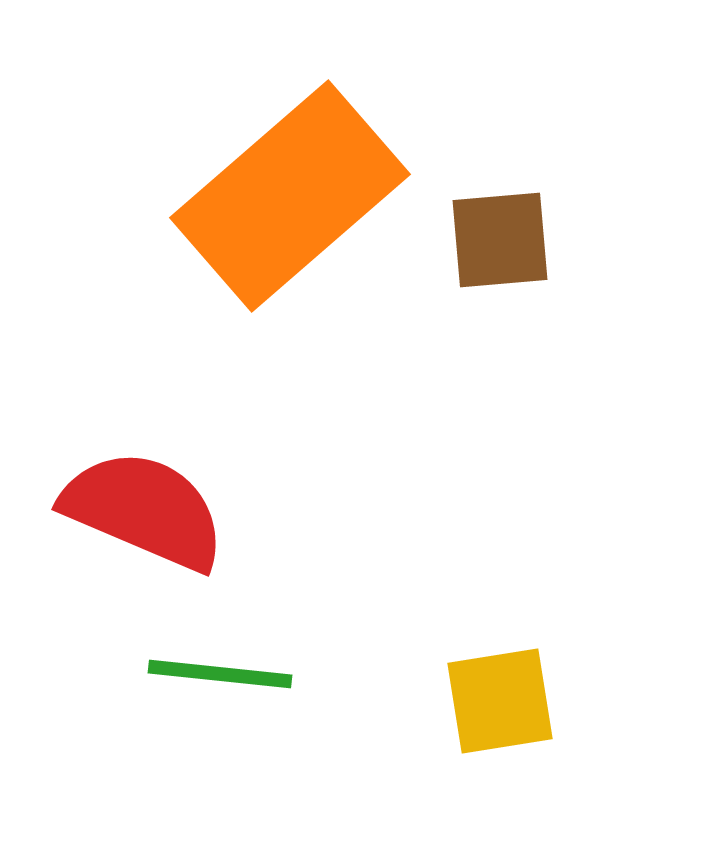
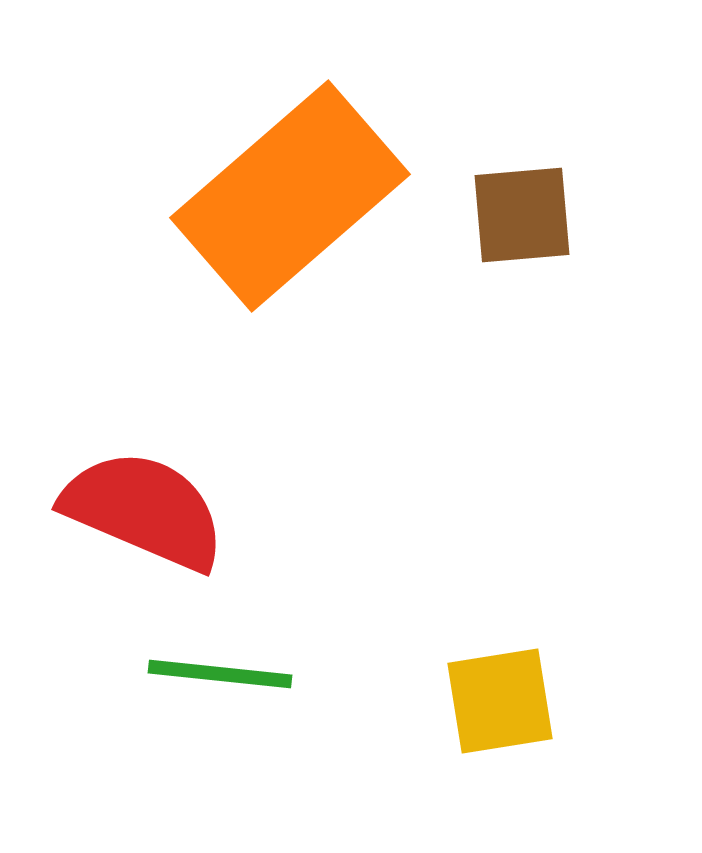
brown square: moved 22 px right, 25 px up
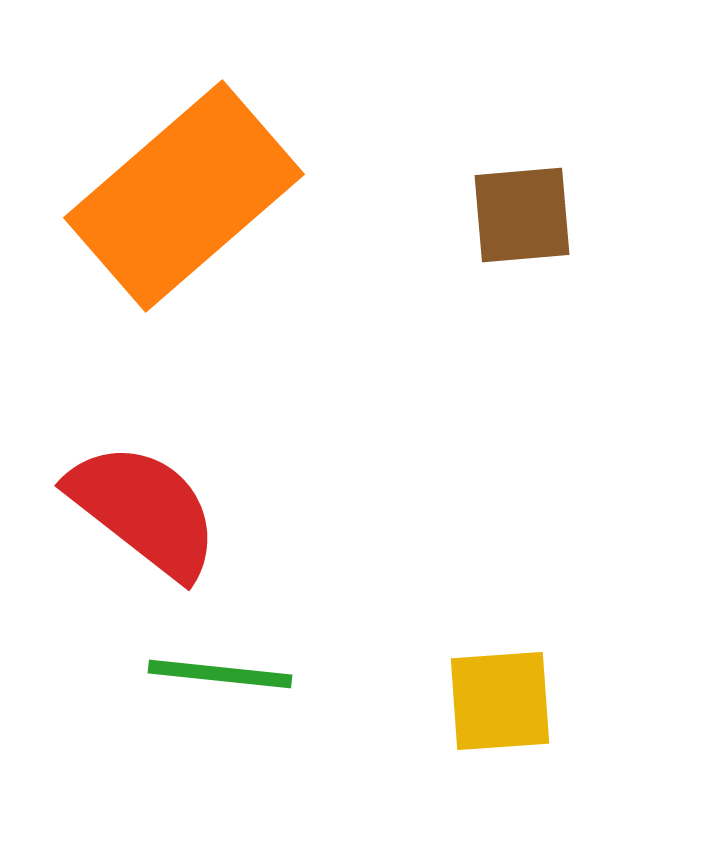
orange rectangle: moved 106 px left
red semicircle: rotated 15 degrees clockwise
yellow square: rotated 5 degrees clockwise
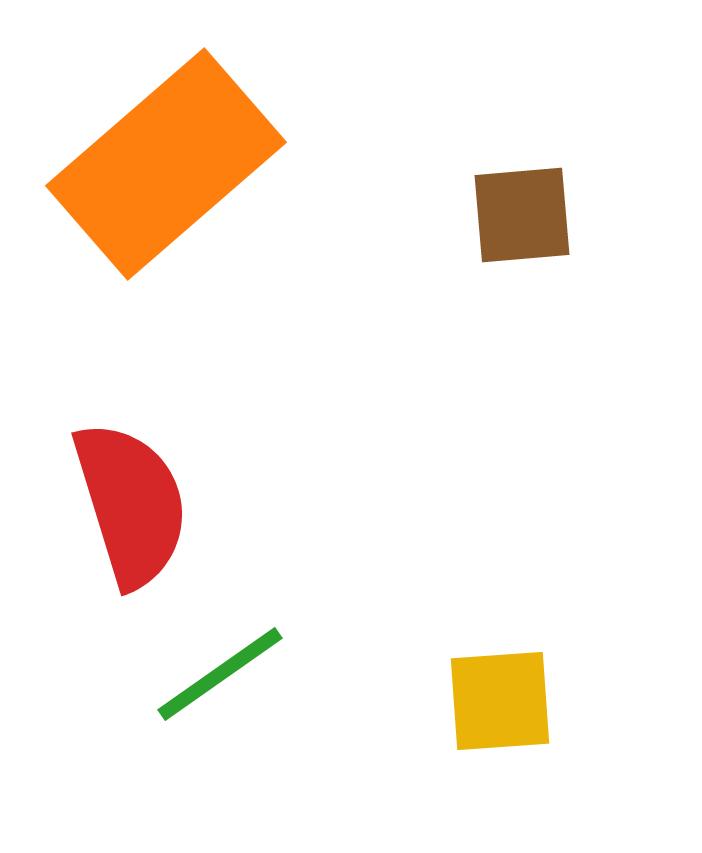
orange rectangle: moved 18 px left, 32 px up
red semicircle: moved 13 px left, 6 px up; rotated 35 degrees clockwise
green line: rotated 41 degrees counterclockwise
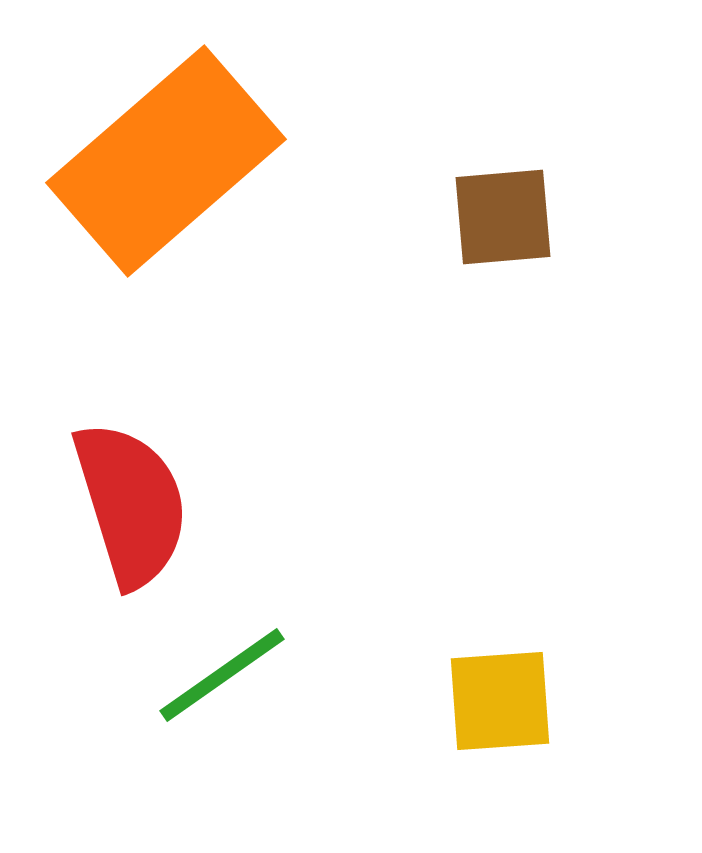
orange rectangle: moved 3 px up
brown square: moved 19 px left, 2 px down
green line: moved 2 px right, 1 px down
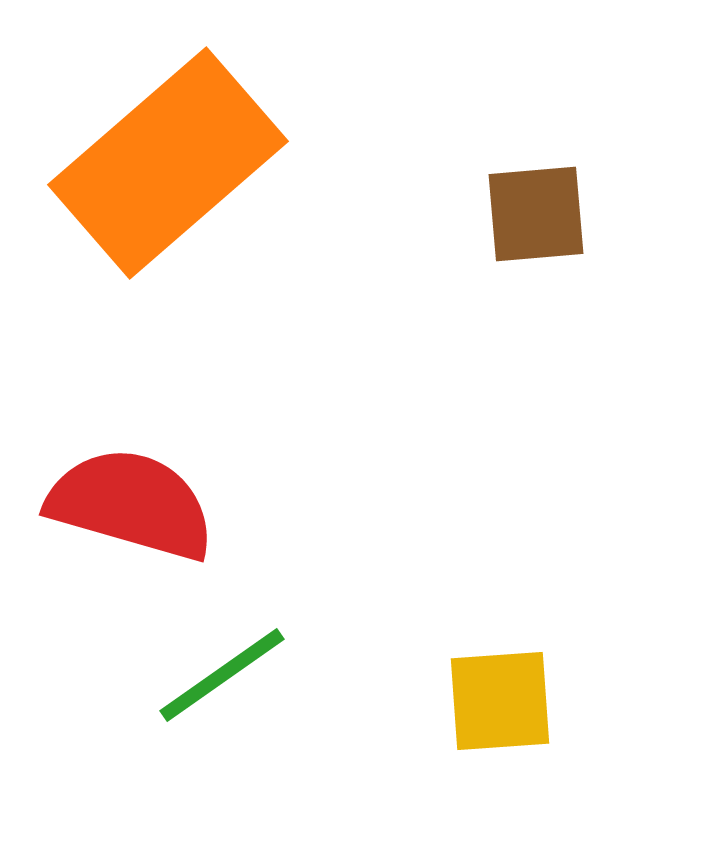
orange rectangle: moved 2 px right, 2 px down
brown square: moved 33 px right, 3 px up
red semicircle: rotated 57 degrees counterclockwise
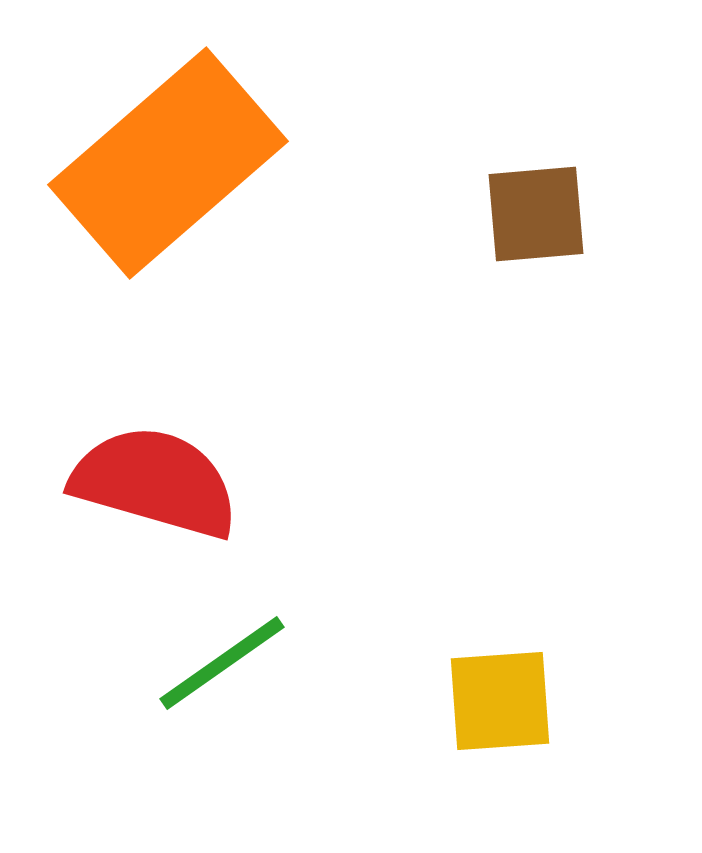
red semicircle: moved 24 px right, 22 px up
green line: moved 12 px up
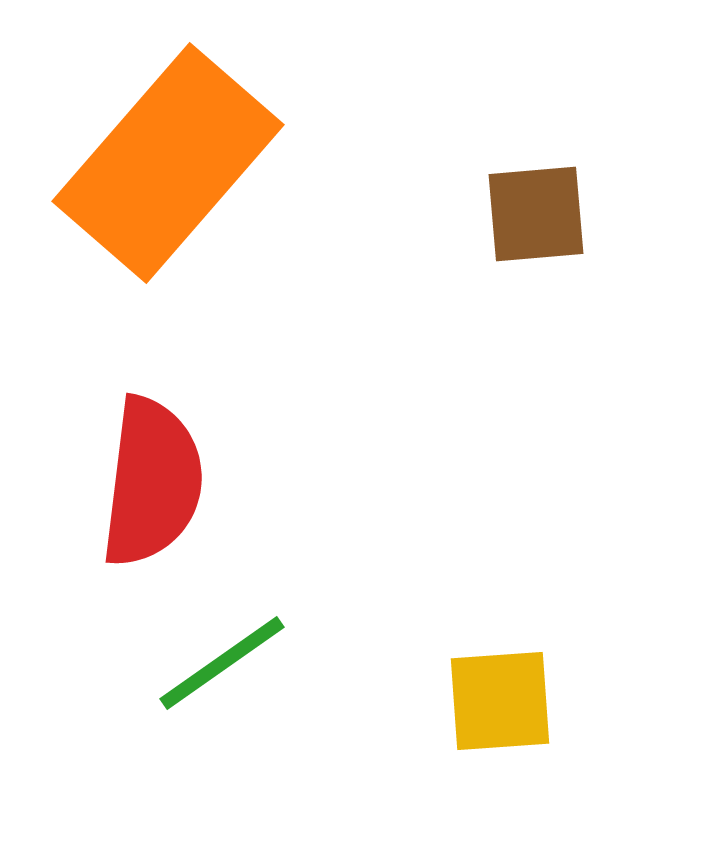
orange rectangle: rotated 8 degrees counterclockwise
red semicircle: moved 3 px left; rotated 81 degrees clockwise
